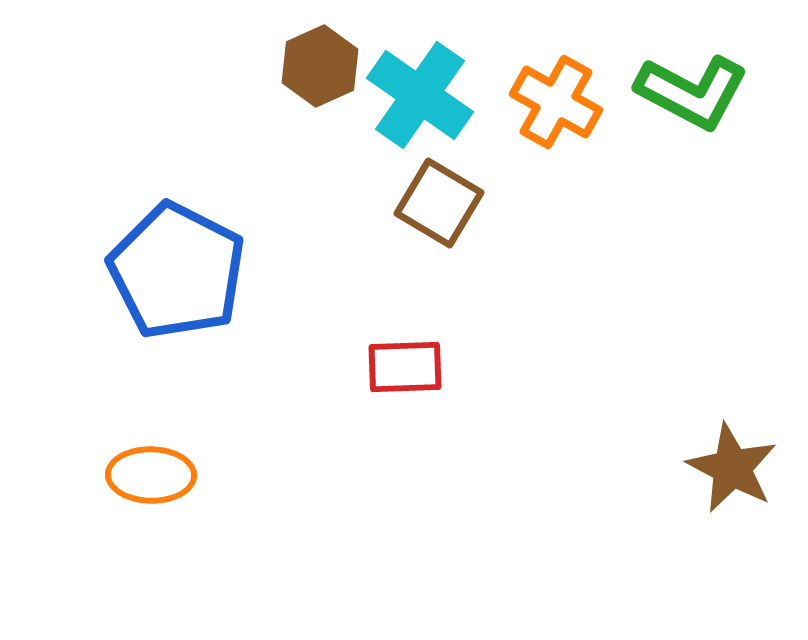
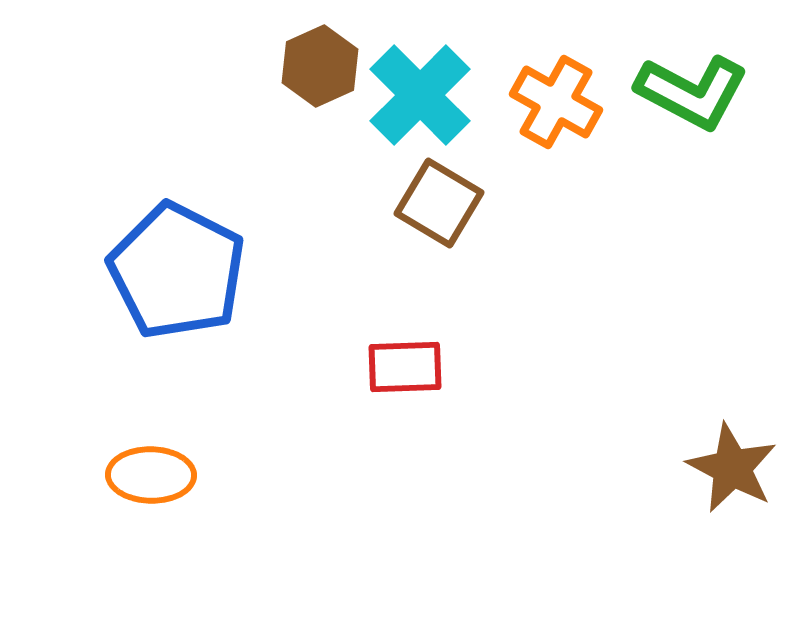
cyan cross: rotated 10 degrees clockwise
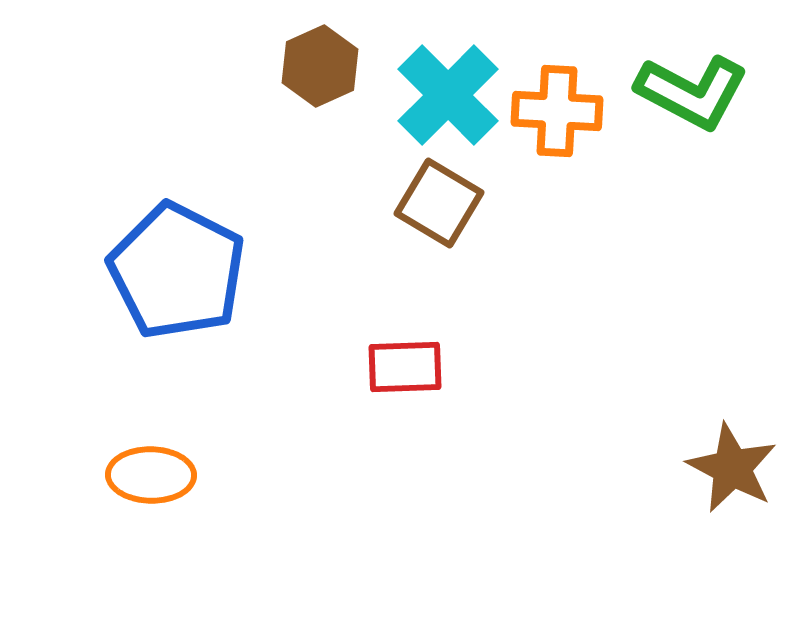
cyan cross: moved 28 px right
orange cross: moved 1 px right, 9 px down; rotated 26 degrees counterclockwise
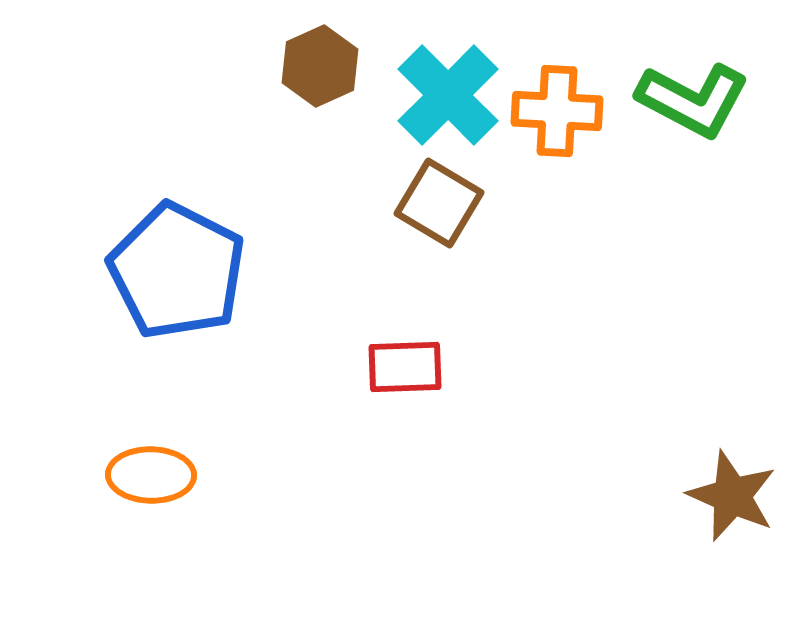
green L-shape: moved 1 px right, 8 px down
brown star: moved 28 px down; rotated 4 degrees counterclockwise
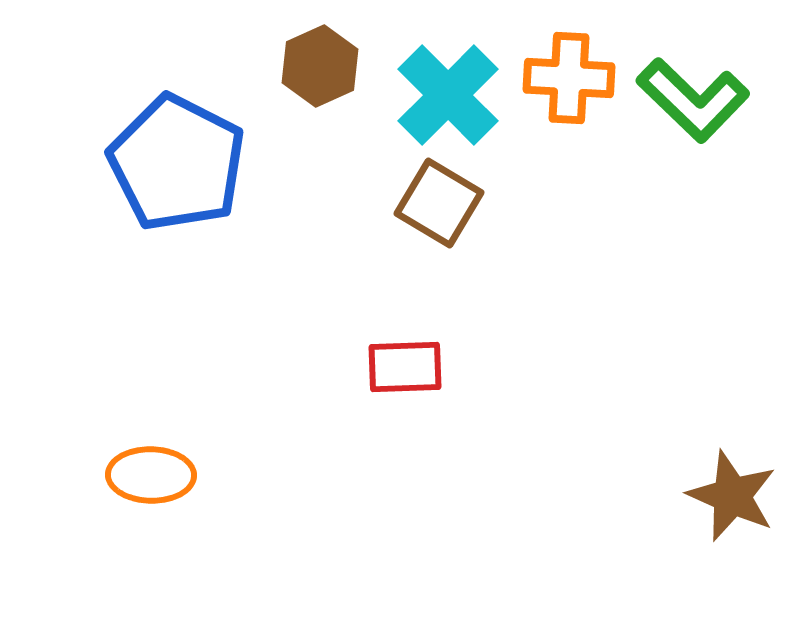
green L-shape: rotated 16 degrees clockwise
orange cross: moved 12 px right, 33 px up
blue pentagon: moved 108 px up
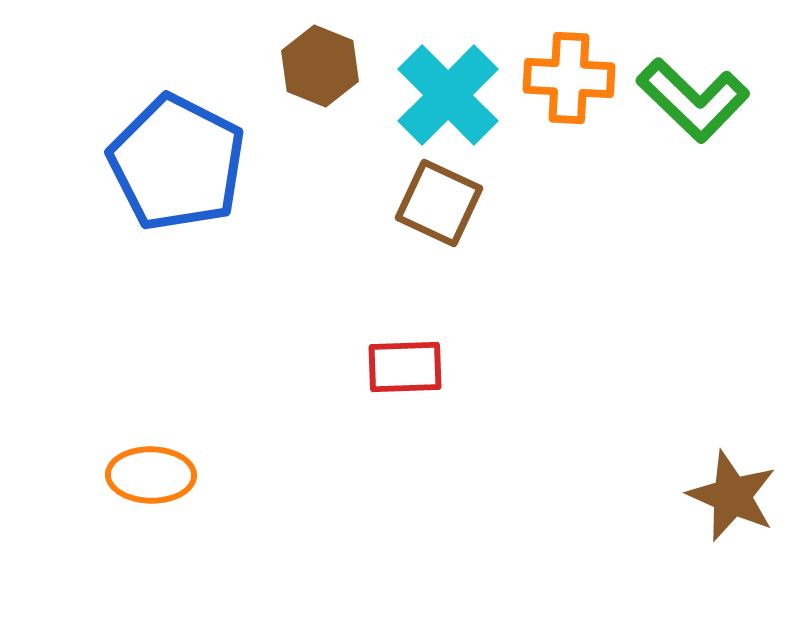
brown hexagon: rotated 14 degrees counterclockwise
brown square: rotated 6 degrees counterclockwise
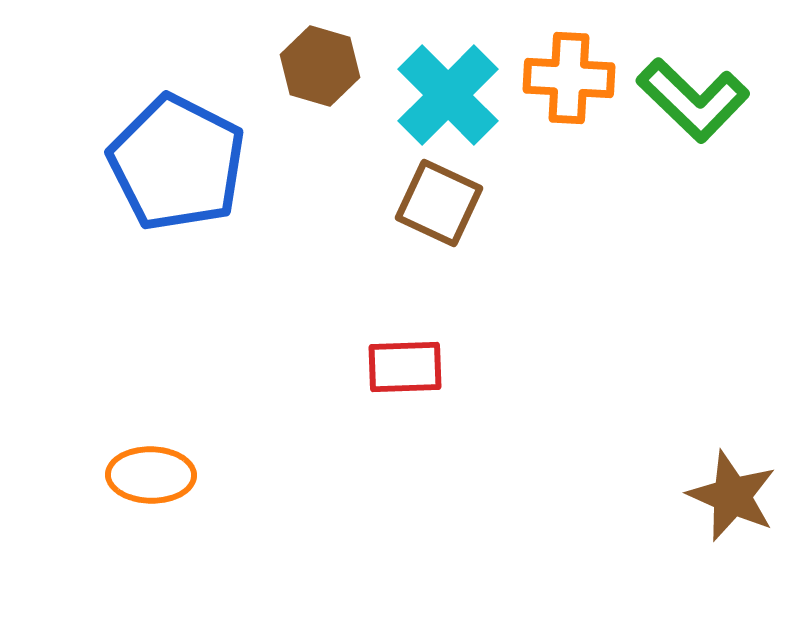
brown hexagon: rotated 6 degrees counterclockwise
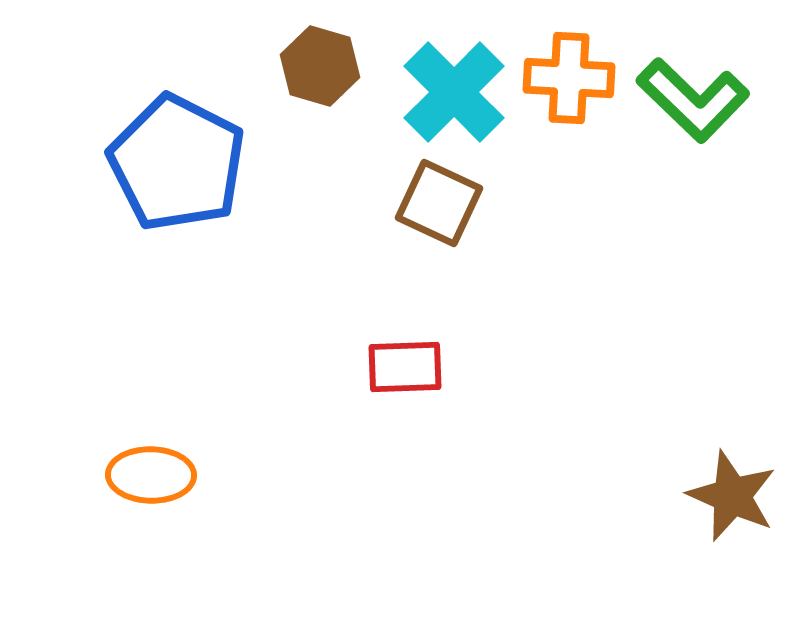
cyan cross: moved 6 px right, 3 px up
